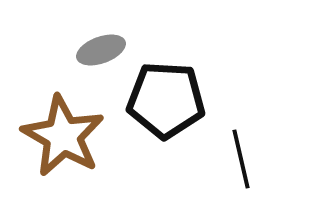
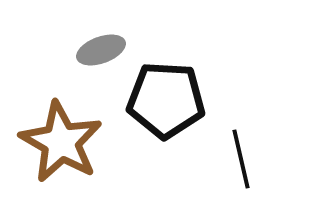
brown star: moved 2 px left, 6 px down
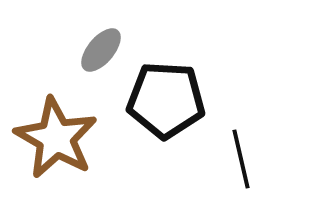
gray ellipse: rotated 30 degrees counterclockwise
brown star: moved 5 px left, 4 px up
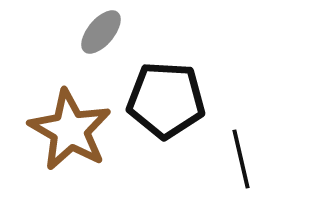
gray ellipse: moved 18 px up
brown star: moved 14 px right, 8 px up
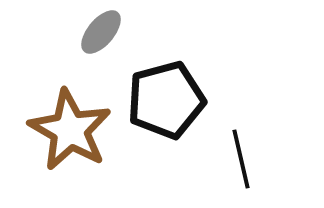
black pentagon: rotated 18 degrees counterclockwise
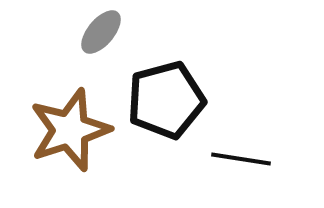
brown star: rotated 24 degrees clockwise
black line: rotated 68 degrees counterclockwise
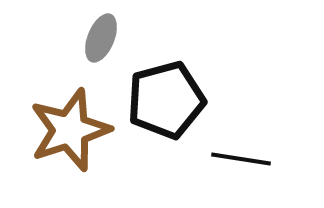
gray ellipse: moved 6 px down; rotated 18 degrees counterclockwise
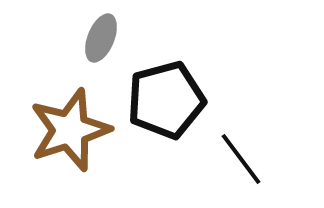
black line: rotated 44 degrees clockwise
